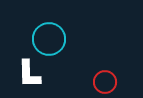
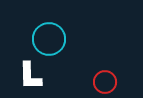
white L-shape: moved 1 px right, 2 px down
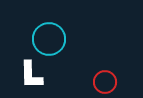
white L-shape: moved 1 px right, 1 px up
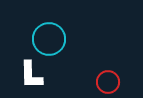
red circle: moved 3 px right
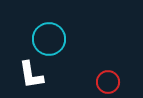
white L-shape: rotated 8 degrees counterclockwise
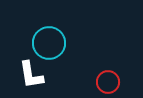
cyan circle: moved 4 px down
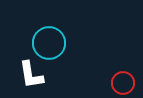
red circle: moved 15 px right, 1 px down
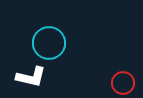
white L-shape: moved 2 px down; rotated 68 degrees counterclockwise
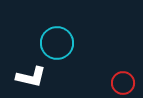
cyan circle: moved 8 px right
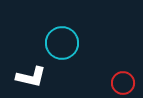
cyan circle: moved 5 px right
